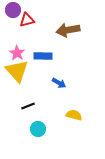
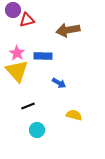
cyan circle: moved 1 px left, 1 px down
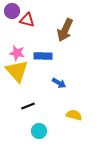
purple circle: moved 1 px left, 1 px down
red triangle: rotated 28 degrees clockwise
brown arrow: moved 3 px left; rotated 55 degrees counterclockwise
pink star: rotated 21 degrees counterclockwise
cyan circle: moved 2 px right, 1 px down
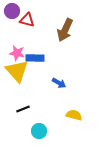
blue rectangle: moved 8 px left, 2 px down
black line: moved 5 px left, 3 px down
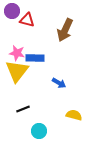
yellow triangle: rotated 20 degrees clockwise
